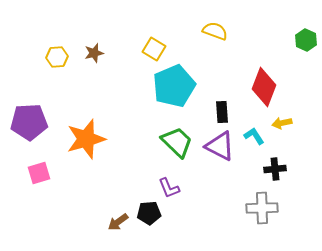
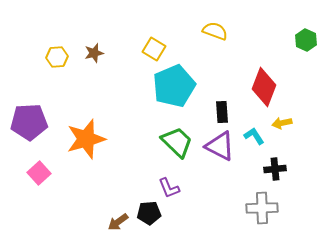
pink square: rotated 25 degrees counterclockwise
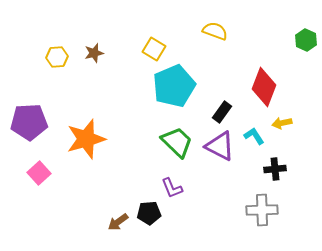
black rectangle: rotated 40 degrees clockwise
purple L-shape: moved 3 px right
gray cross: moved 2 px down
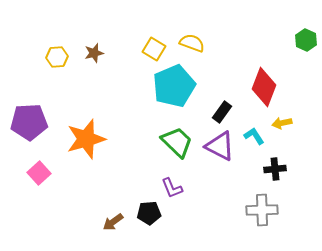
yellow semicircle: moved 23 px left, 12 px down
brown arrow: moved 5 px left
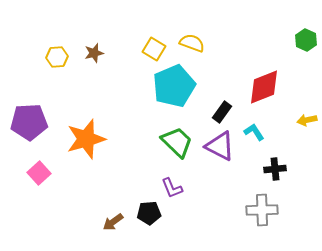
red diamond: rotated 48 degrees clockwise
yellow arrow: moved 25 px right, 3 px up
cyan L-shape: moved 4 px up
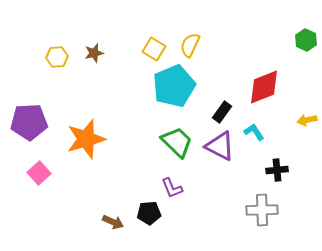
yellow semicircle: moved 2 px left, 2 px down; rotated 85 degrees counterclockwise
black cross: moved 2 px right, 1 px down
brown arrow: rotated 120 degrees counterclockwise
